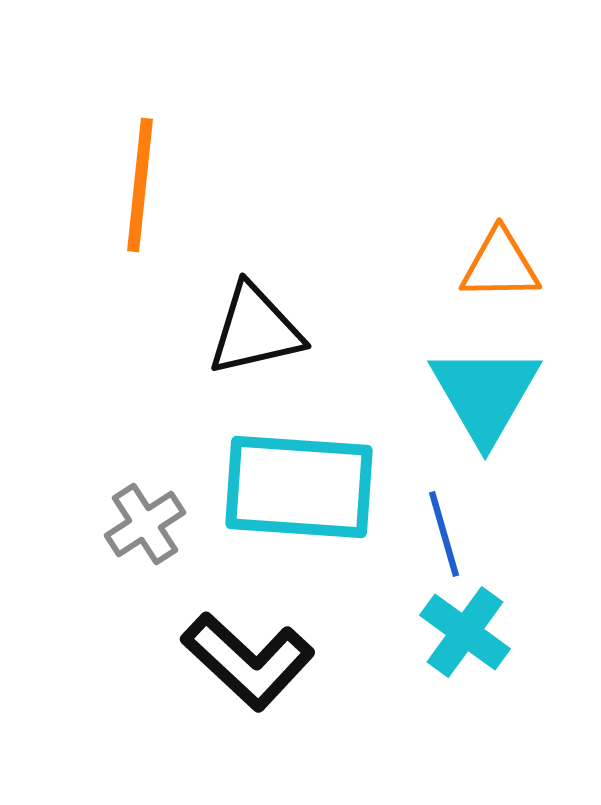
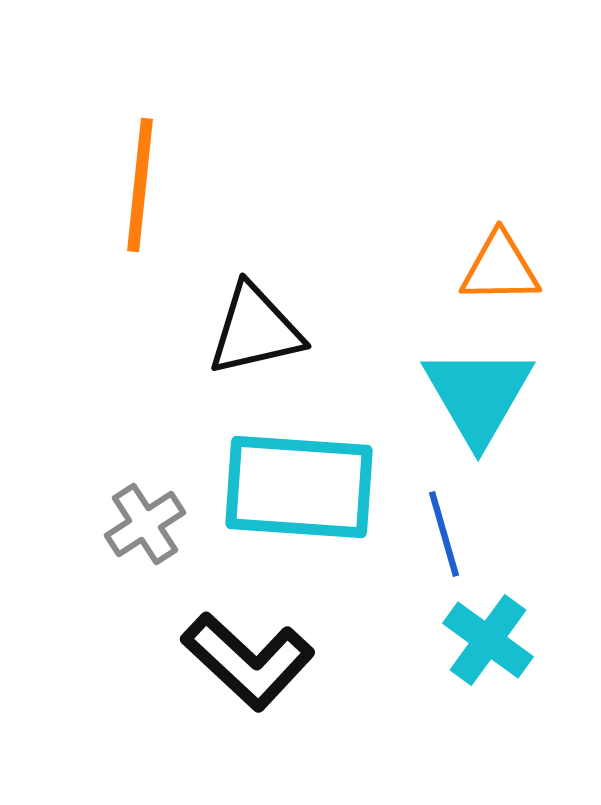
orange triangle: moved 3 px down
cyan triangle: moved 7 px left, 1 px down
cyan cross: moved 23 px right, 8 px down
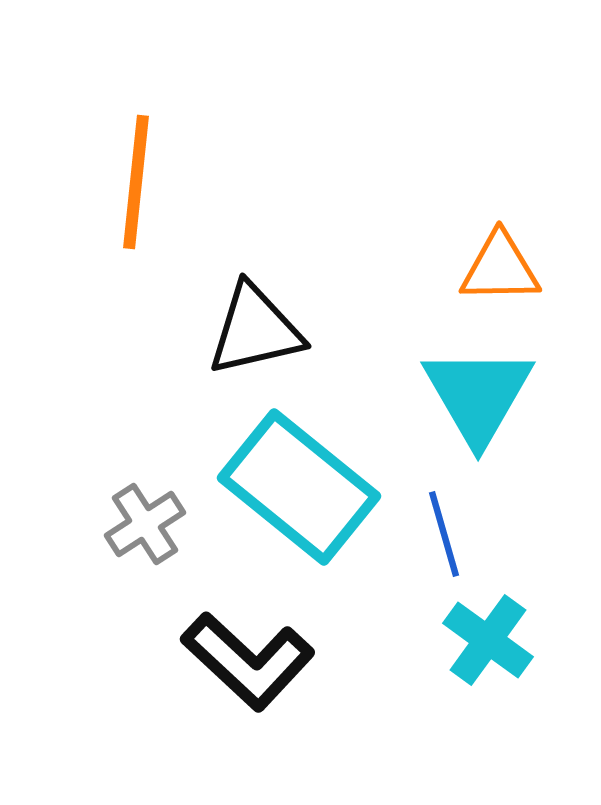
orange line: moved 4 px left, 3 px up
cyan rectangle: rotated 35 degrees clockwise
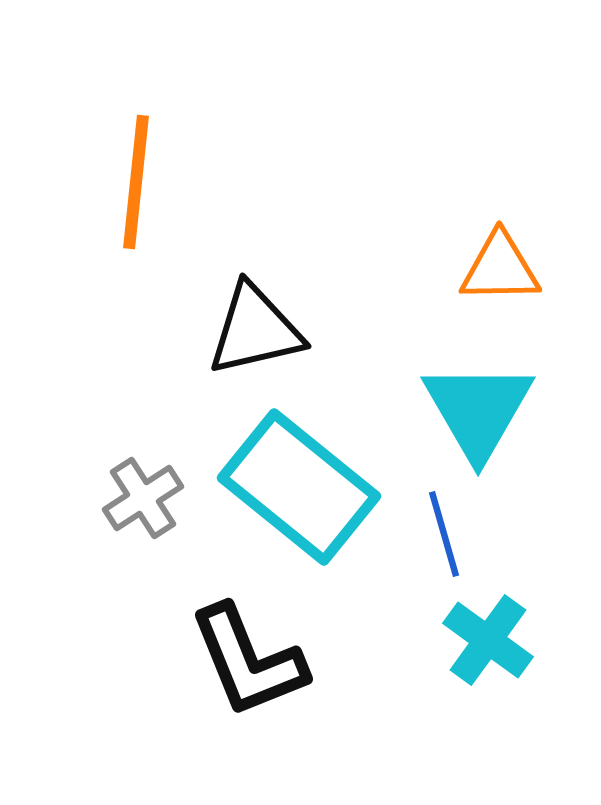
cyan triangle: moved 15 px down
gray cross: moved 2 px left, 26 px up
black L-shape: rotated 25 degrees clockwise
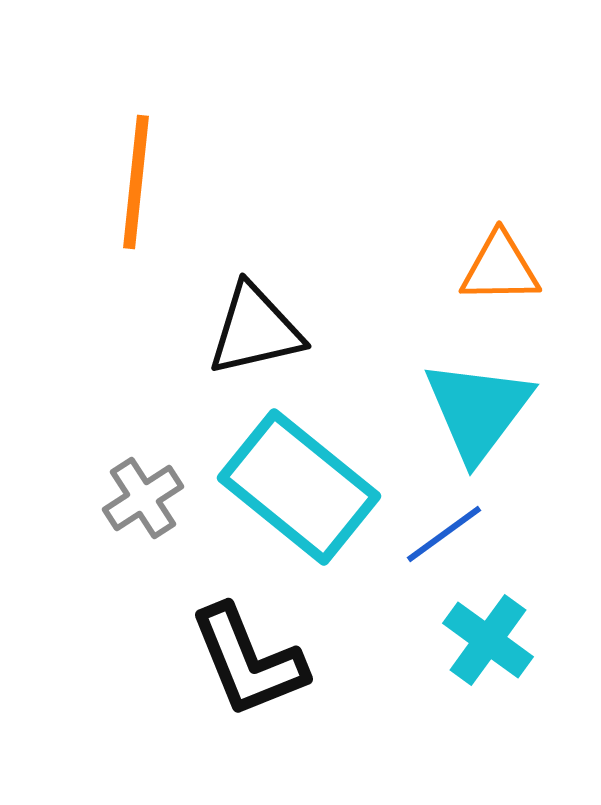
cyan triangle: rotated 7 degrees clockwise
blue line: rotated 70 degrees clockwise
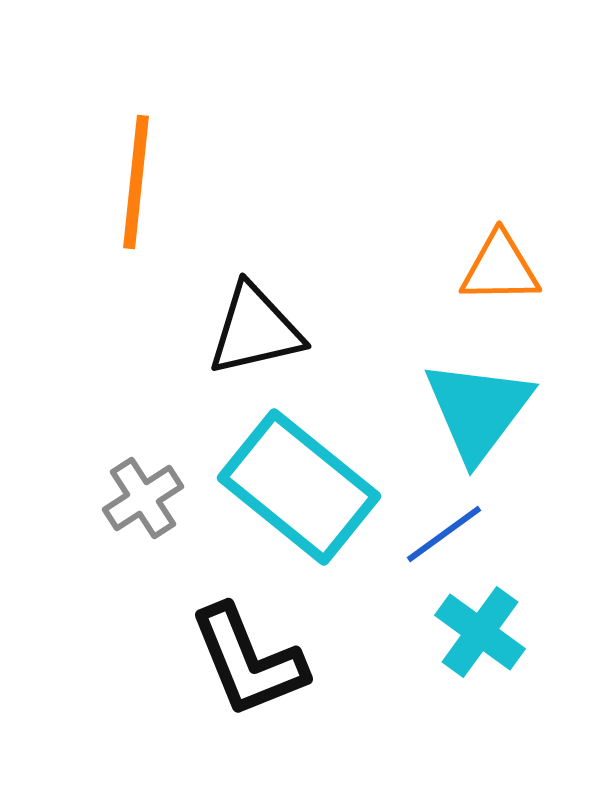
cyan cross: moved 8 px left, 8 px up
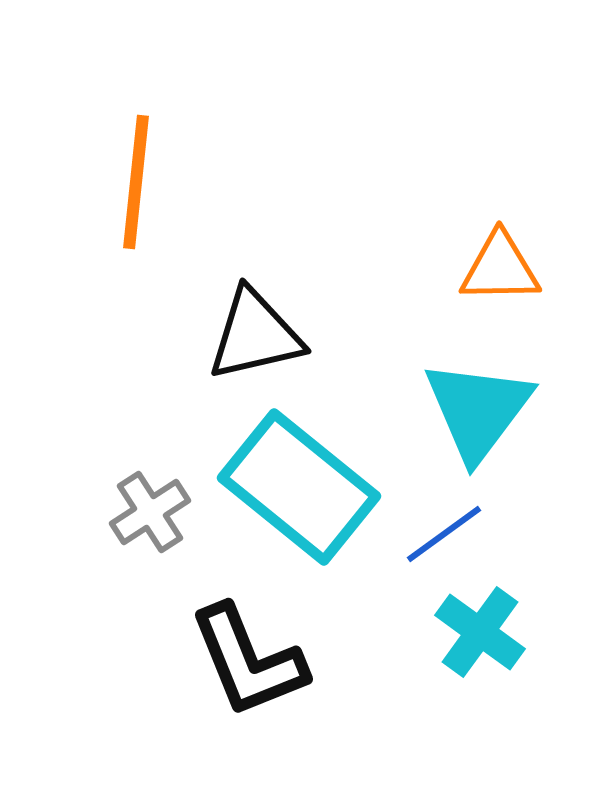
black triangle: moved 5 px down
gray cross: moved 7 px right, 14 px down
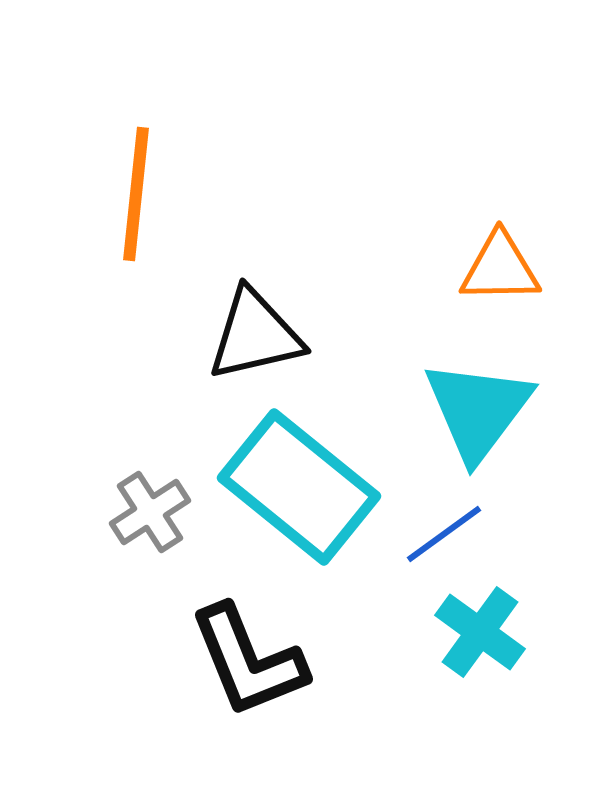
orange line: moved 12 px down
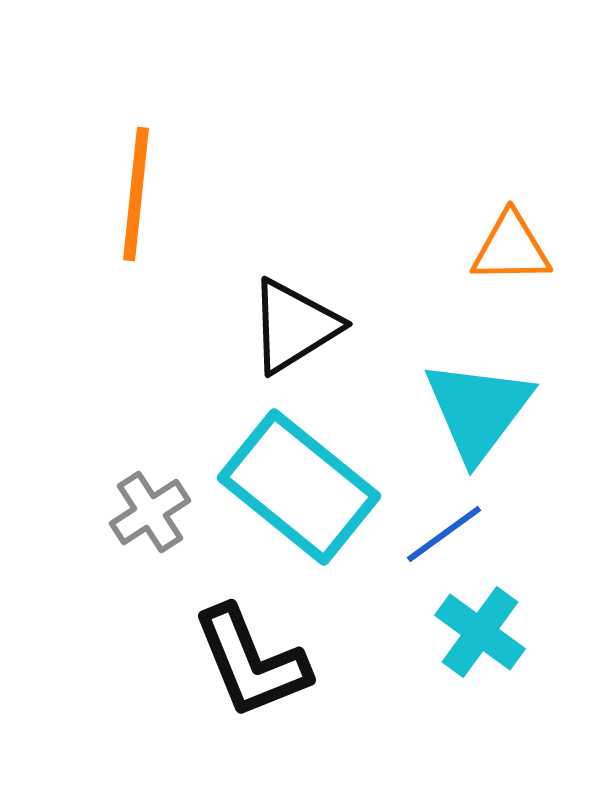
orange triangle: moved 11 px right, 20 px up
black triangle: moved 39 px right, 9 px up; rotated 19 degrees counterclockwise
black L-shape: moved 3 px right, 1 px down
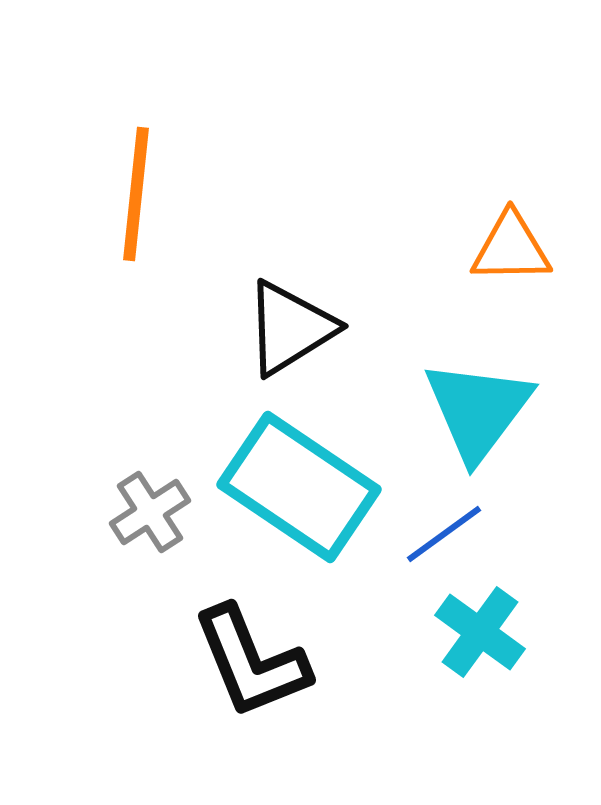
black triangle: moved 4 px left, 2 px down
cyan rectangle: rotated 5 degrees counterclockwise
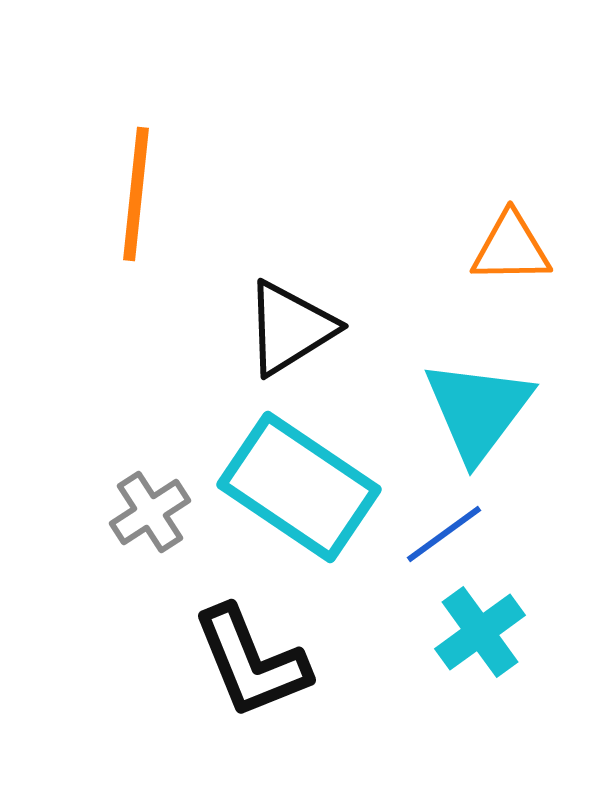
cyan cross: rotated 18 degrees clockwise
